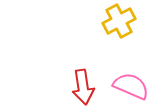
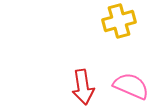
yellow cross: rotated 12 degrees clockwise
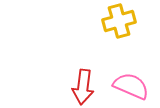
red arrow: rotated 16 degrees clockwise
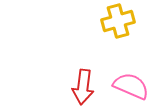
yellow cross: moved 1 px left
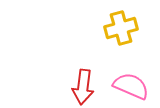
yellow cross: moved 3 px right, 7 px down
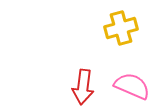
pink semicircle: moved 1 px right
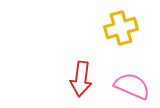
red arrow: moved 2 px left, 8 px up
